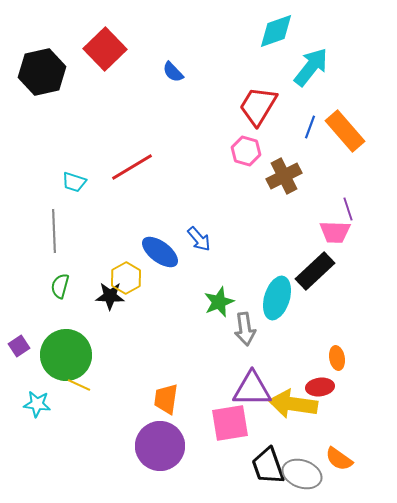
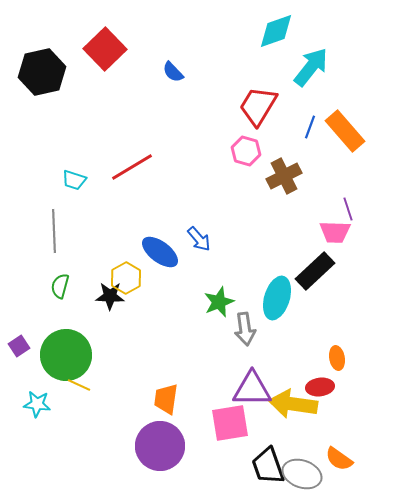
cyan trapezoid: moved 2 px up
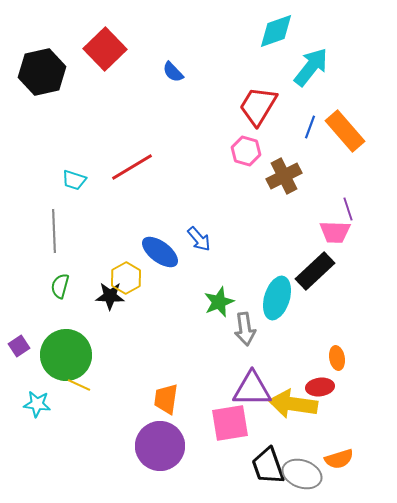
orange semicircle: rotated 52 degrees counterclockwise
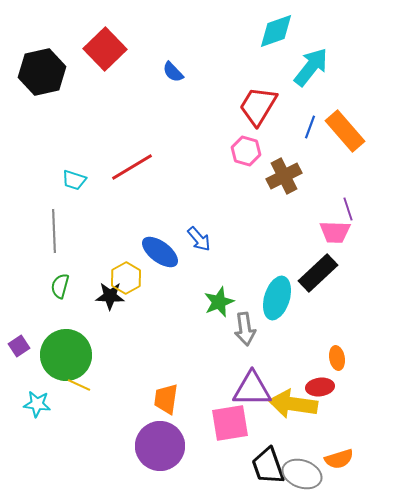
black rectangle: moved 3 px right, 2 px down
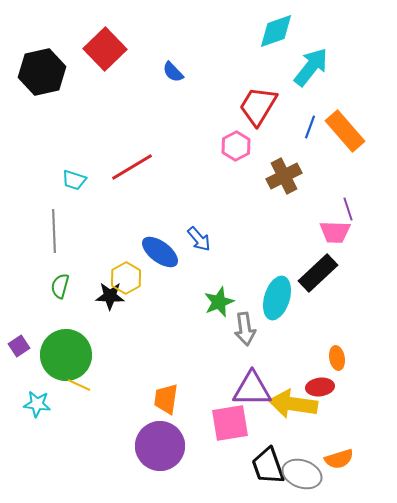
pink hexagon: moved 10 px left, 5 px up; rotated 16 degrees clockwise
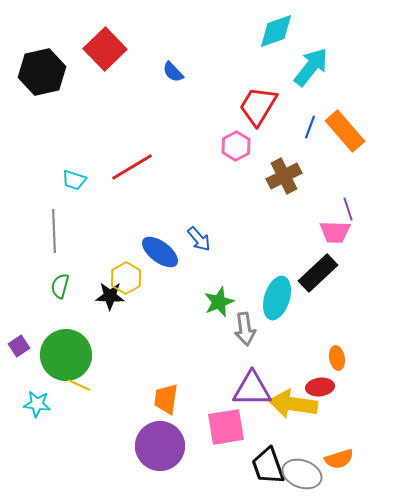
pink square: moved 4 px left, 4 px down
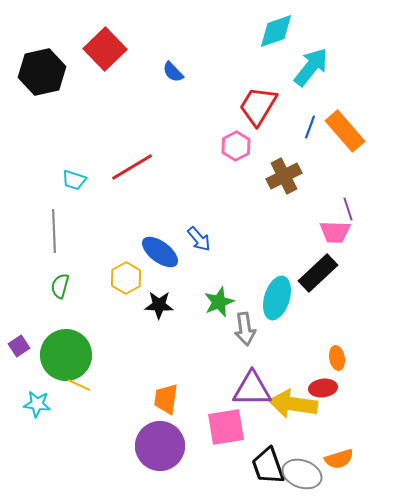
black star: moved 49 px right, 9 px down
red ellipse: moved 3 px right, 1 px down
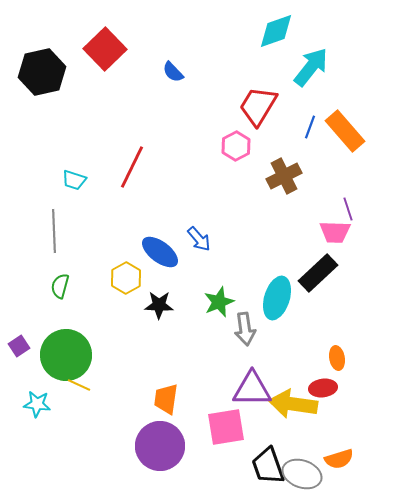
red line: rotated 33 degrees counterclockwise
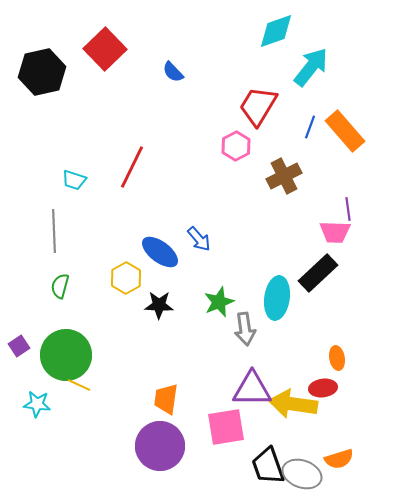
purple line: rotated 10 degrees clockwise
cyan ellipse: rotated 9 degrees counterclockwise
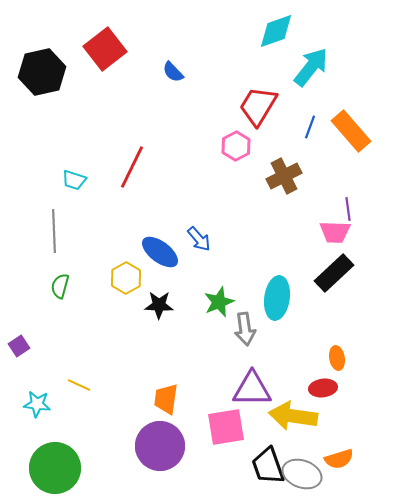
red square: rotated 6 degrees clockwise
orange rectangle: moved 6 px right
black rectangle: moved 16 px right
green circle: moved 11 px left, 113 px down
yellow arrow: moved 12 px down
